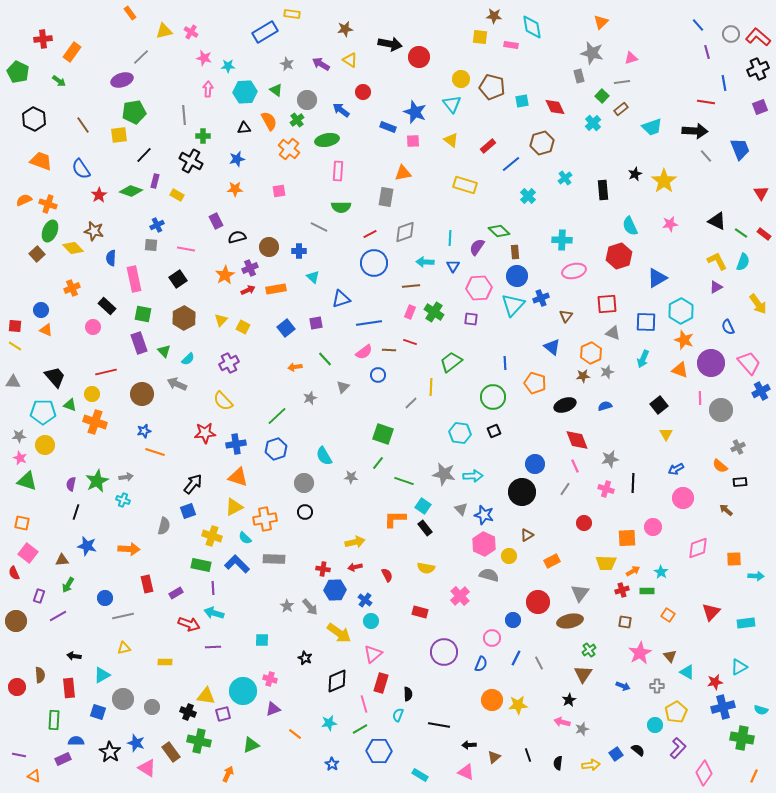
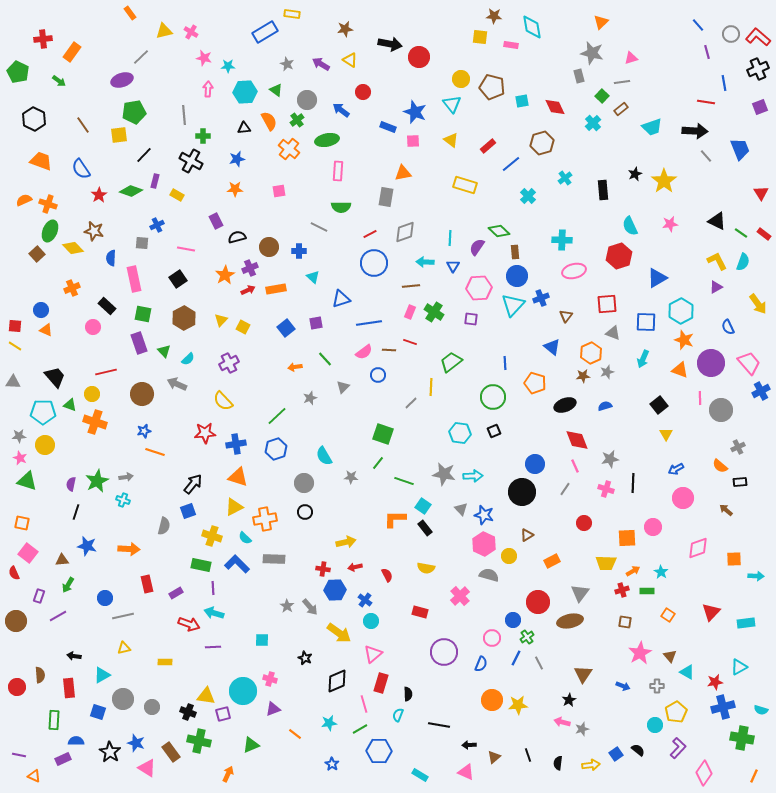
gray square at (151, 245): moved 9 px left, 2 px up
yellow arrow at (355, 542): moved 9 px left
green cross at (589, 650): moved 62 px left, 13 px up
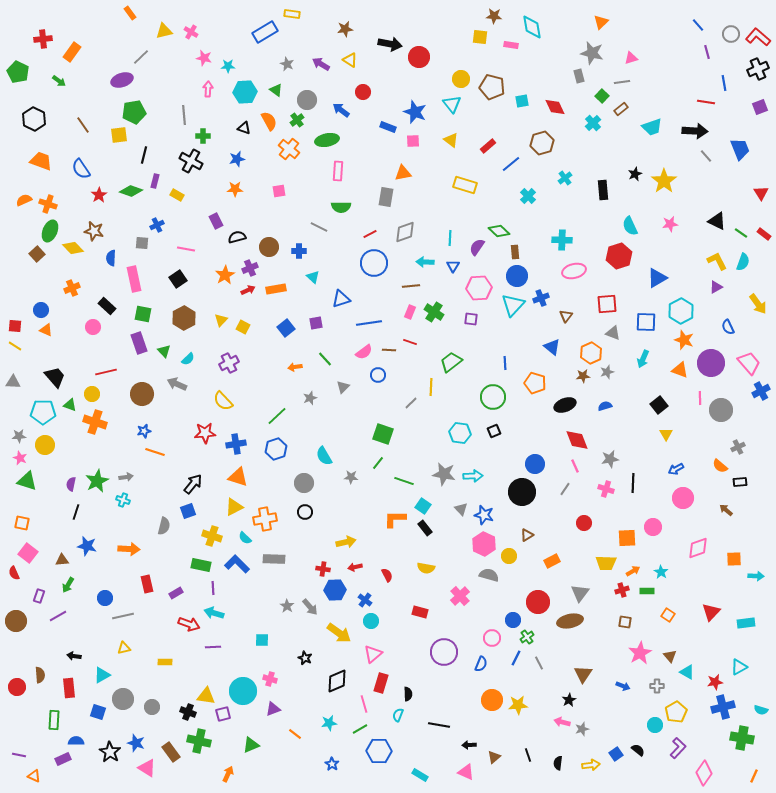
black triangle at (244, 128): rotated 24 degrees clockwise
black line at (144, 155): rotated 30 degrees counterclockwise
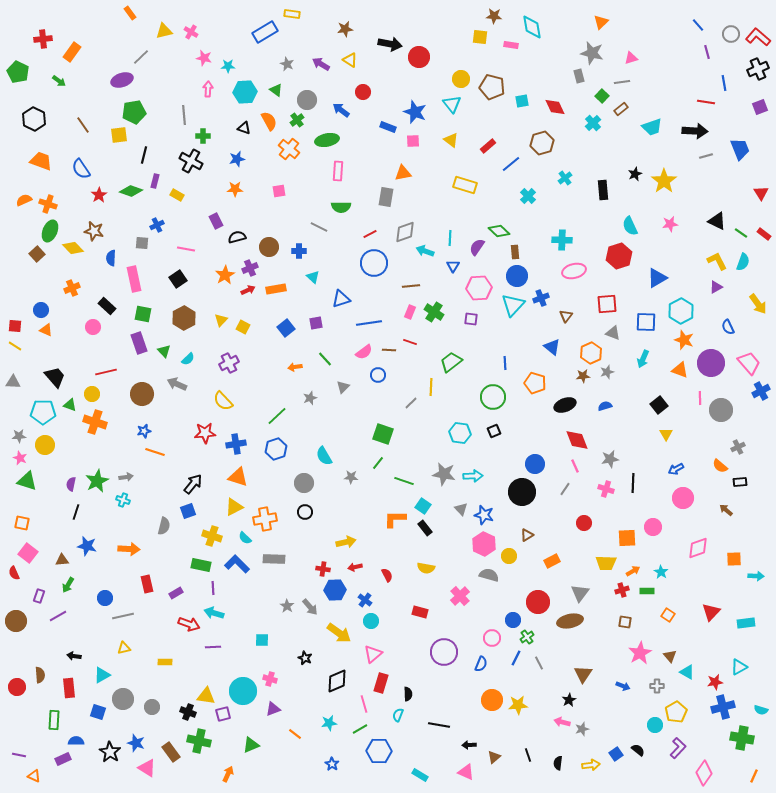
gray line at (706, 156): rotated 64 degrees counterclockwise
cyan arrow at (425, 262): moved 11 px up; rotated 18 degrees clockwise
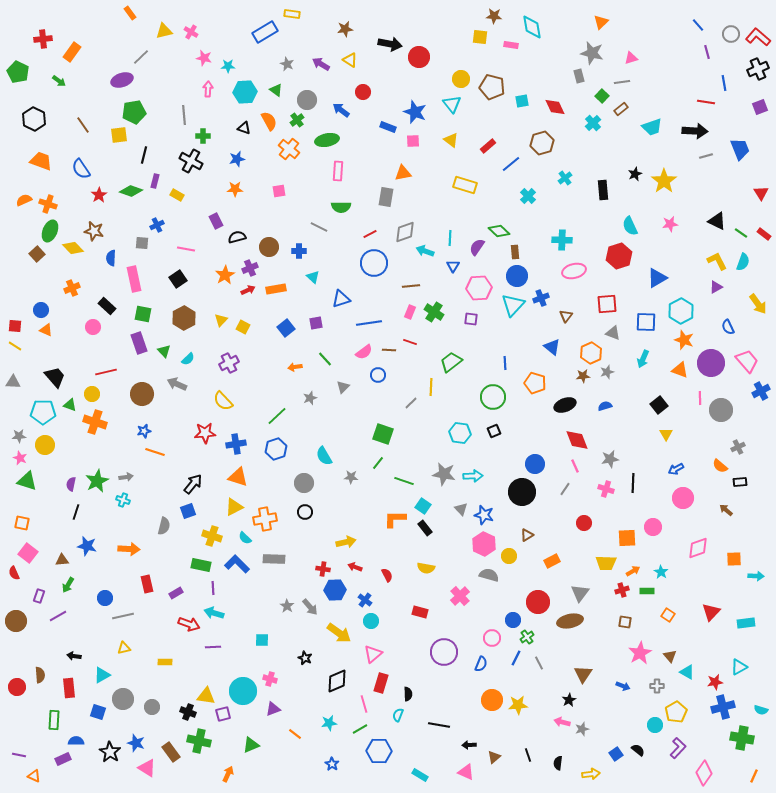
pink trapezoid at (749, 363): moved 2 px left, 2 px up
red arrow at (355, 567): rotated 32 degrees clockwise
yellow arrow at (591, 765): moved 9 px down
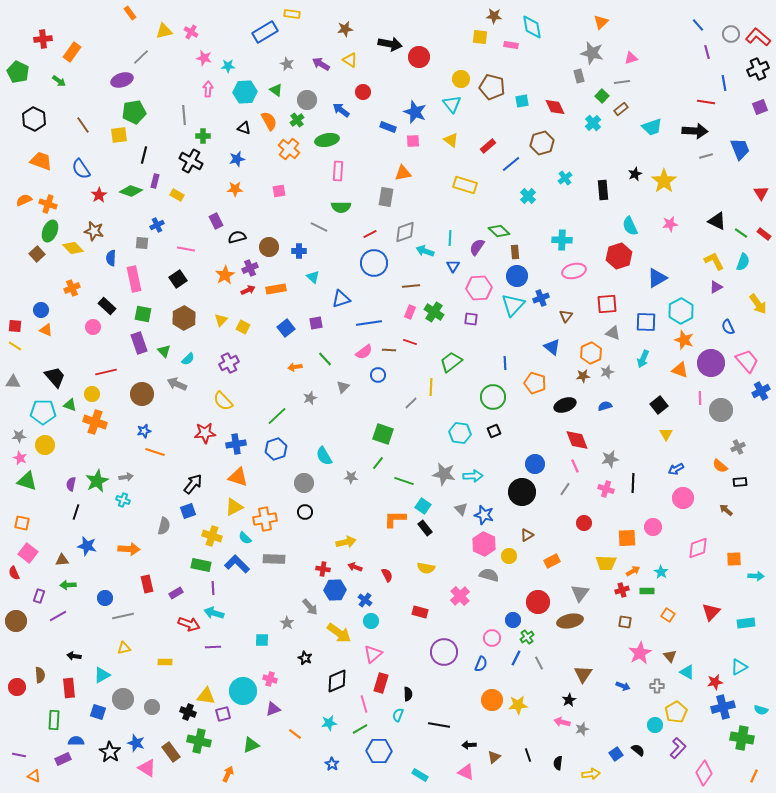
yellow L-shape at (717, 261): moved 3 px left
green arrow at (68, 585): rotated 56 degrees clockwise
gray star at (287, 606): moved 17 px down
